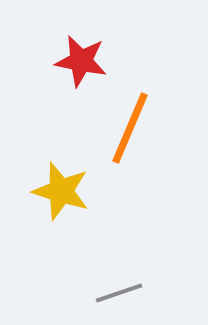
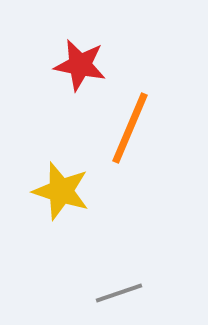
red star: moved 1 px left, 4 px down
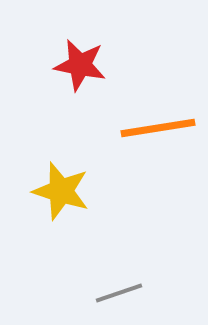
orange line: moved 28 px right; rotated 58 degrees clockwise
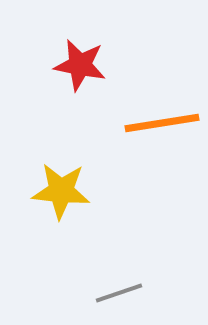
orange line: moved 4 px right, 5 px up
yellow star: rotated 12 degrees counterclockwise
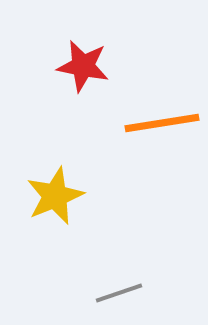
red star: moved 3 px right, 1 px down
yellow star: moved 6 px left, 5 px down; rotated 28 degrees counterclockwise
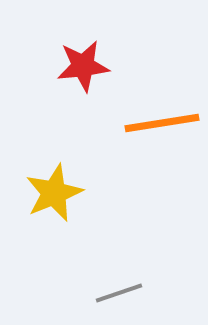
red star: rotated 18 degrees counterclockwise
yellow star: moved 1 px left, 3 px up
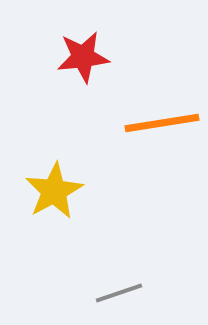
red star: moved 9 px up
yellow star: moved 2 px up; rotated 6 degrees counterclockwise
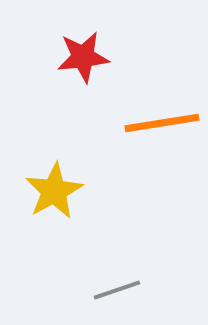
gray line: moved 2 px left, 3 px up
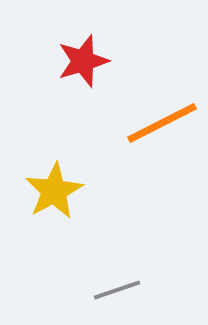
red star: moved 4 px down; rotated 10 degrees counterclockwise
orange line: rotated 18 degrees counterclockwise
